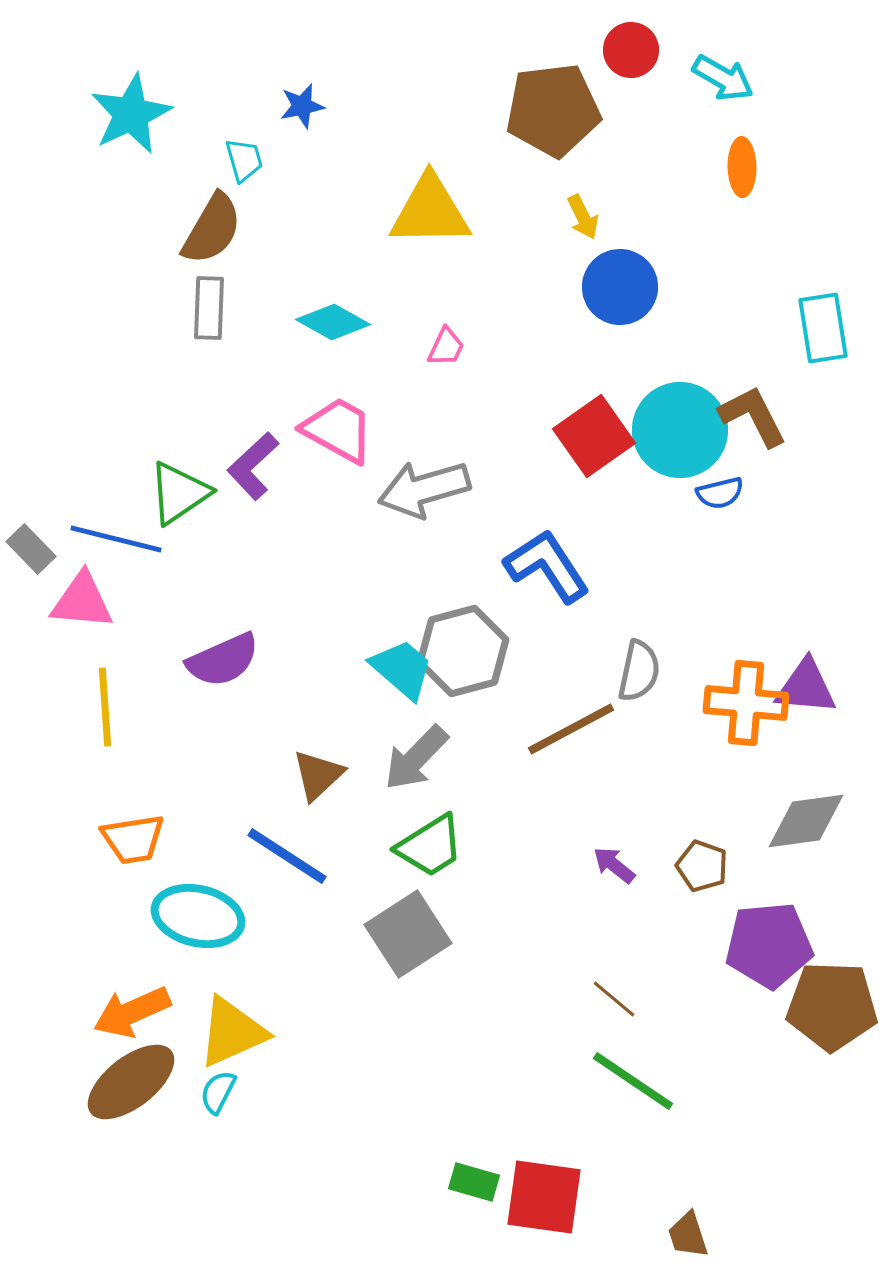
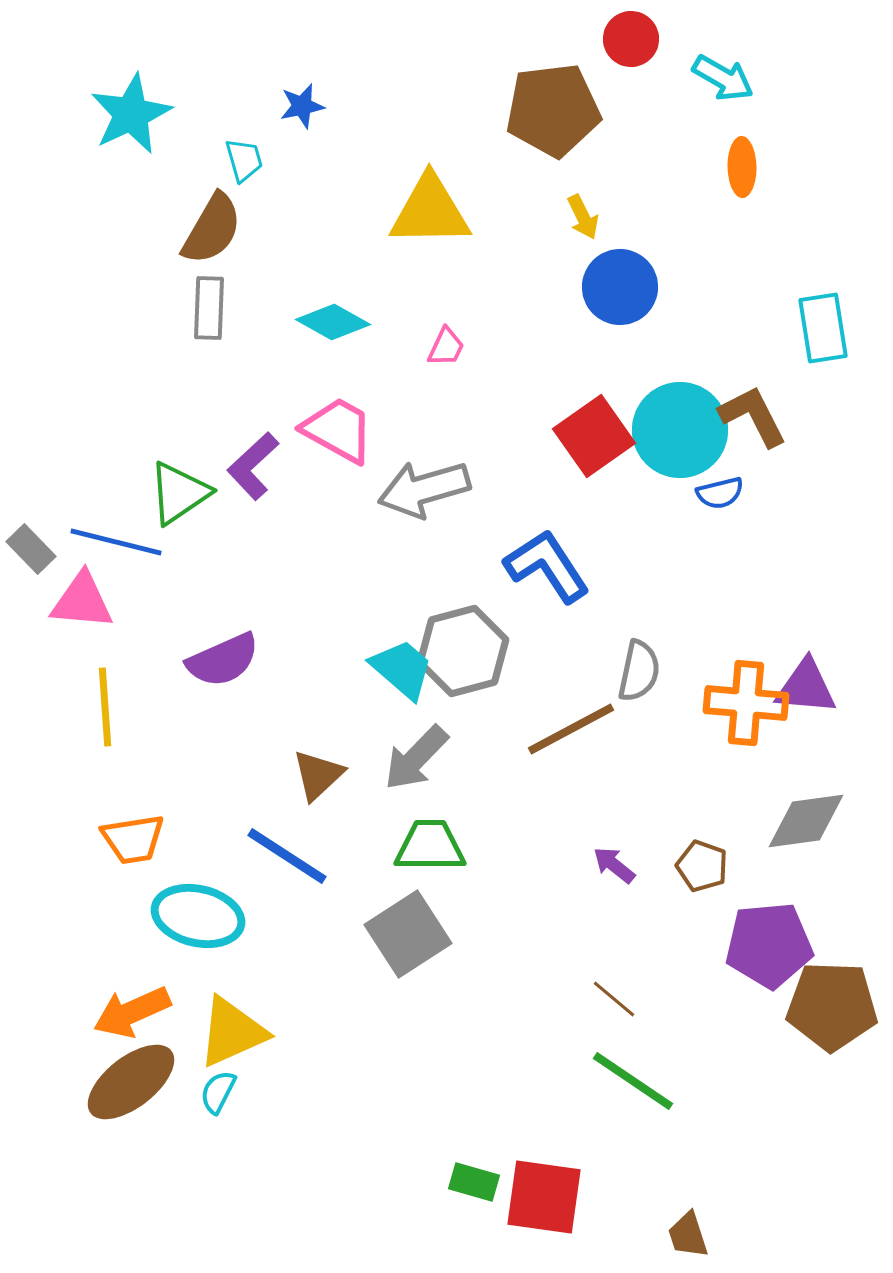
red circle at (631, 50): moved 11 px up
blue line at (116, 539): moved 3 px down
green trapezoid at (430, 846): rotated 148 degrees counterclockwise
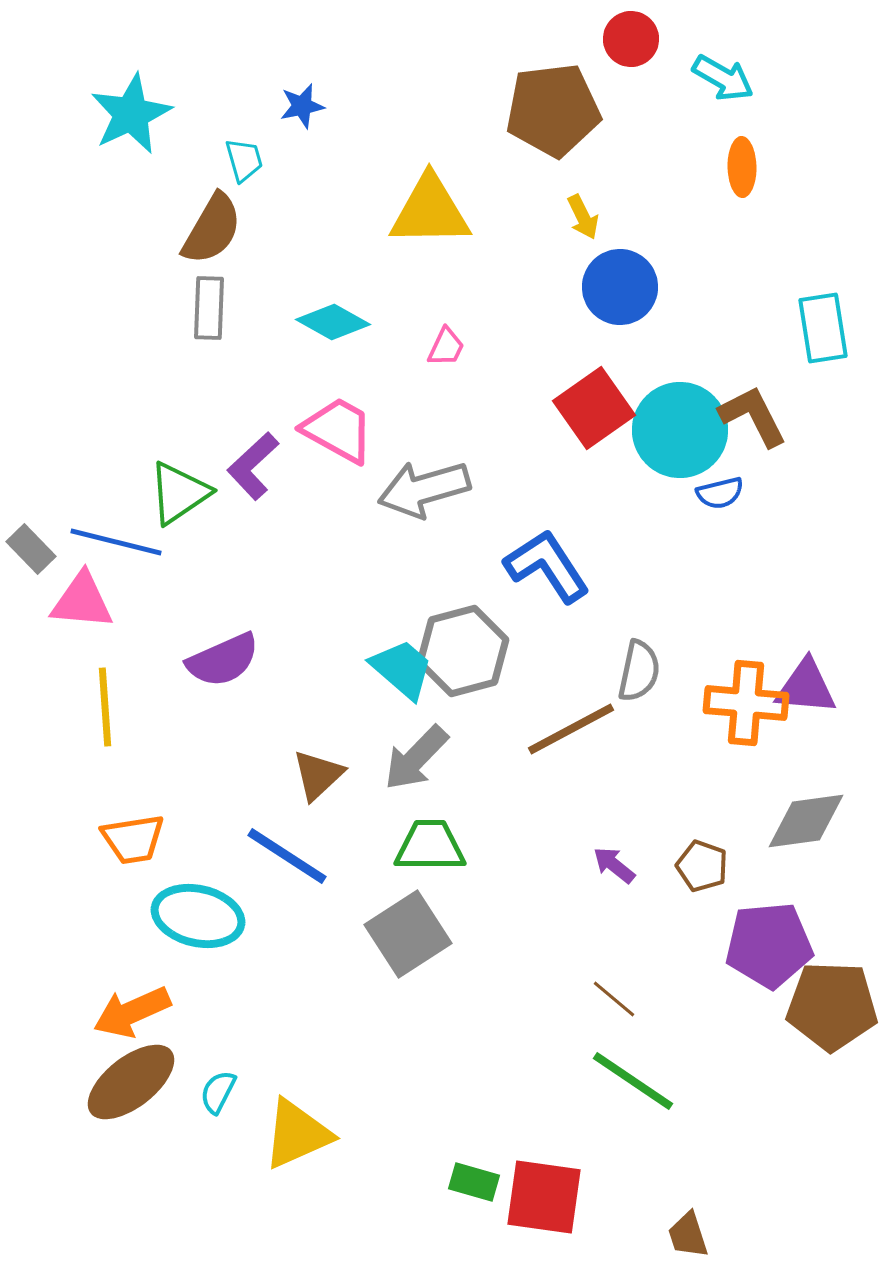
red square at (594, 436): moved 28 px up
yellow triangle at (232, 1032): moved 65 px right, 102 px down
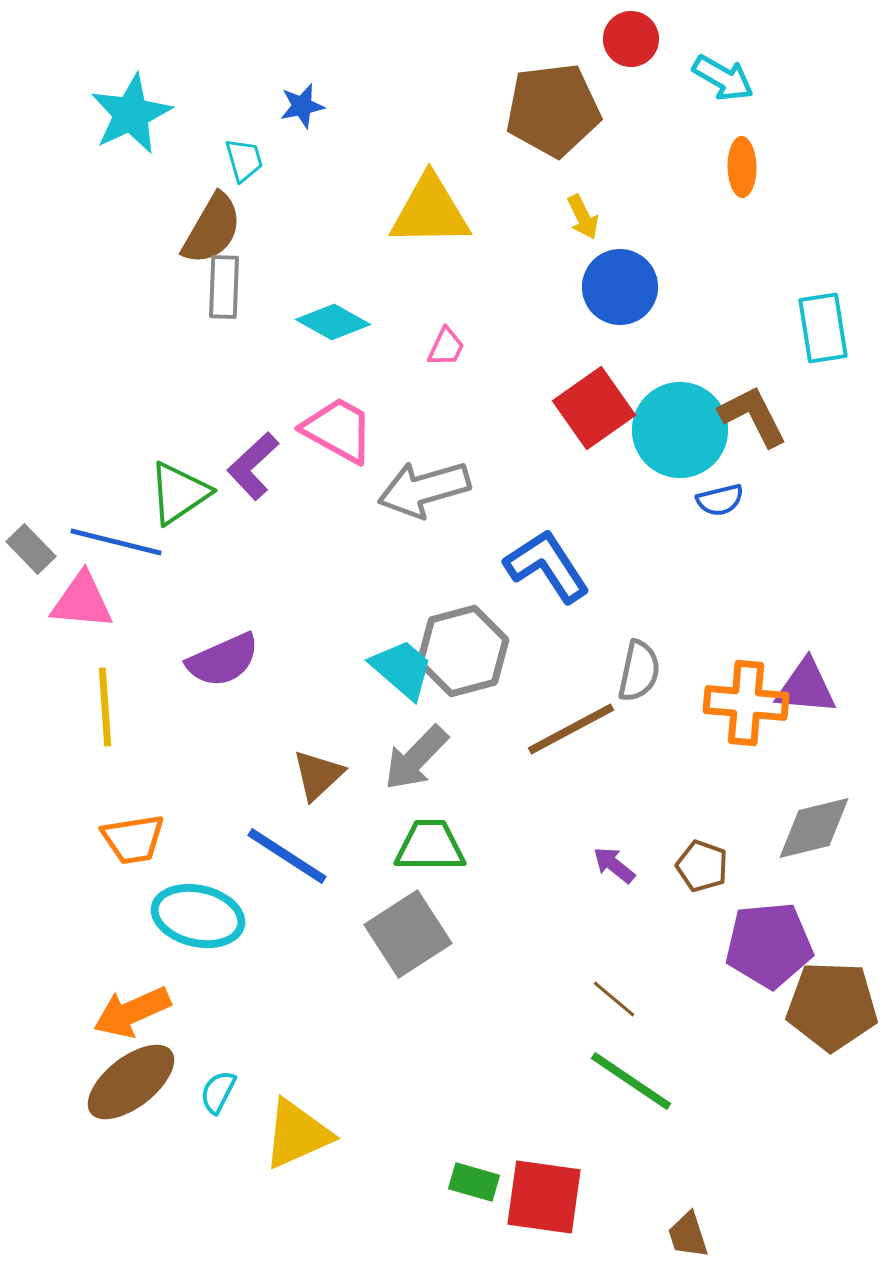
gray rectangle at (209, 308): moved 15 px right, 21 px up
blue semicircle at (720, 493): moved 7 px down
gray diamond at (806, 821): moved 8 px right, 7 px down; rotated 6 degrees counterclockwise
green line at (633, 1081): moved 2 px left
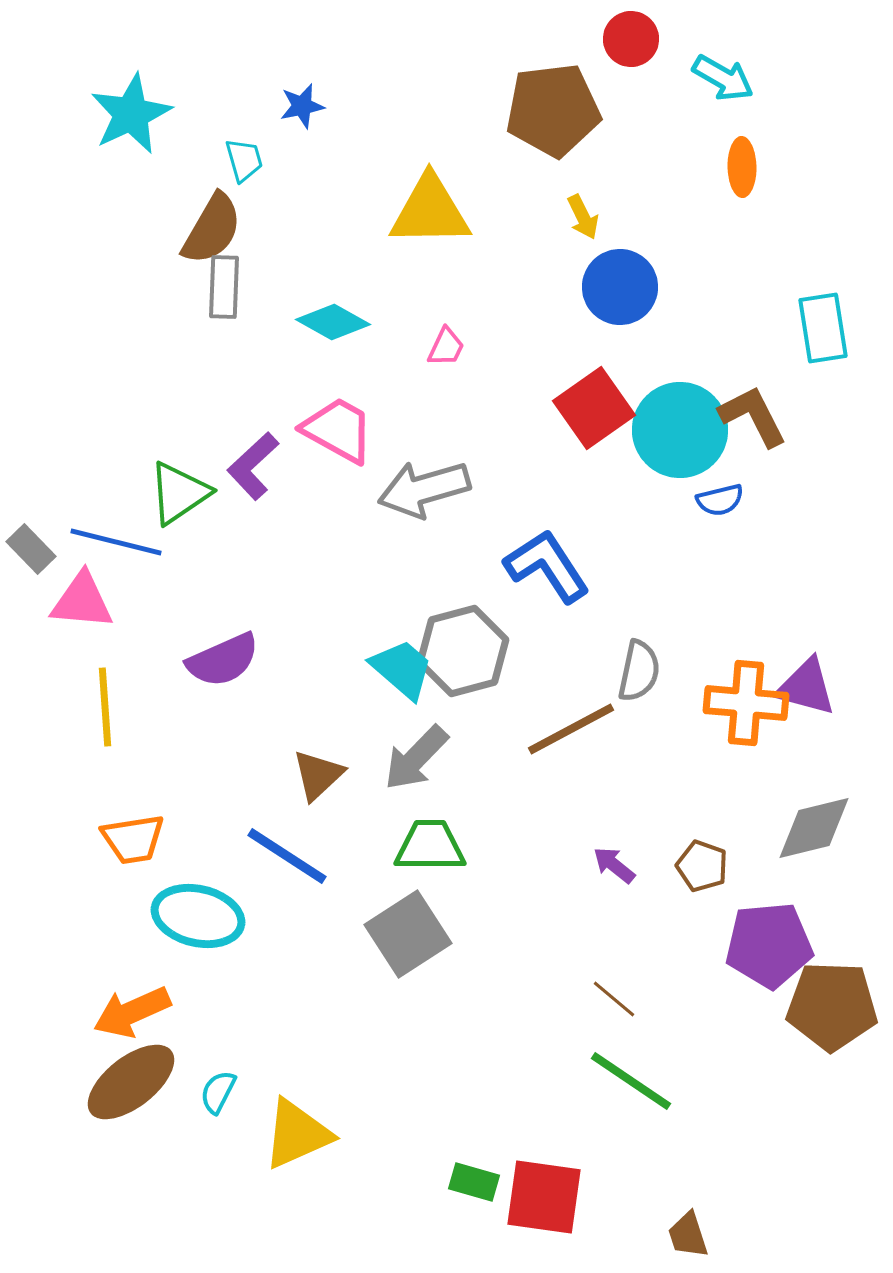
purple triangle at (806, 687): rotated 10 degrees clockwise
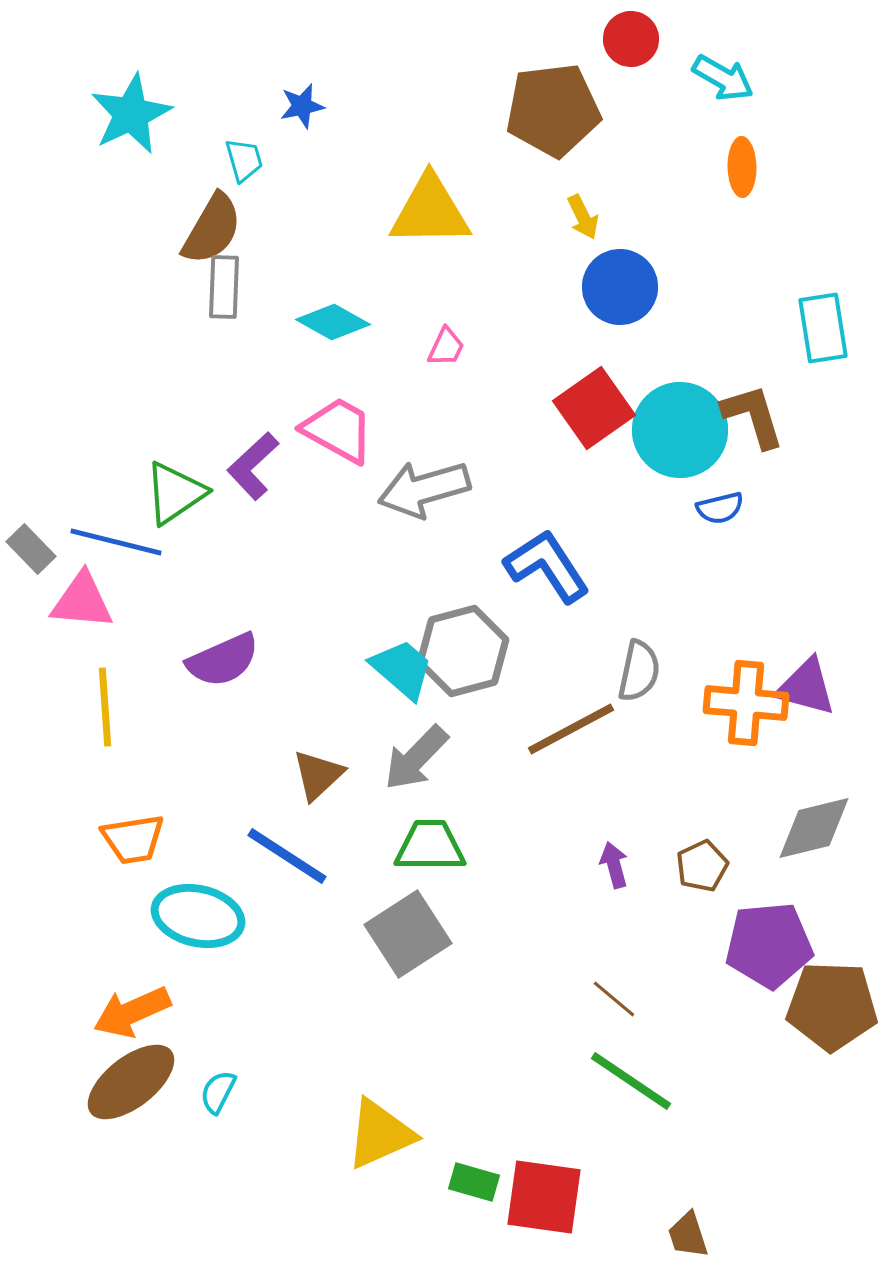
brown L-shape at (753, 416): rotated 10 degrees clockwise
green triangle at (179, 493): moved 4 px left
blue semicircle at (720, 500): moved 8 px down
purple arrow at (614, 865): rotated 36 degrees clockwise
brown pentagon at (702, 866): rotated 27 degrees clockwise
yellow triangle at (297, 1134): moved 83 px right
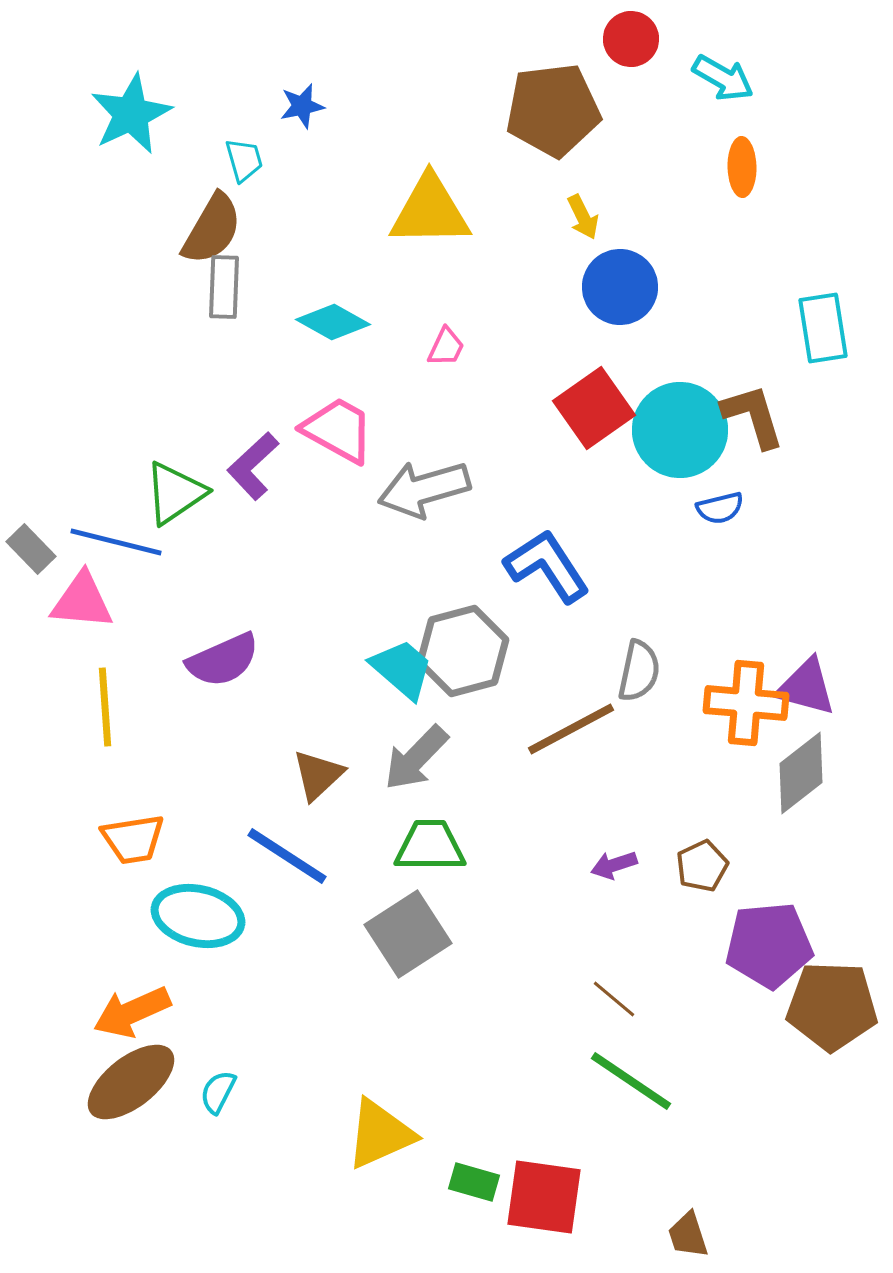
gray diamond at (814, 828): moved 13 px left, 55 px up; rotated 24 degrees counterclockwise
purple arrow at (614, 865): rotated 93 degrees counterclockwise
